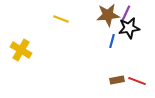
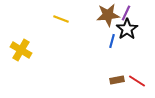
black star: moved 2 px left, 1 px down; rotated 25 degrees counterclockwise
red line: rotated 12 degrees clockwise
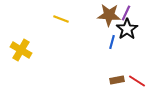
brown star: moved 1 px right; rotated 10 degrees clockwise
blue line: moved 1 px down
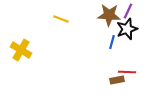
purple line: moved 2 px right, 2 px up
black star: rotated 15 degrees clockwise
red line: moved 10 px left, 9 px up; rotated 30 degrees counterclockwise
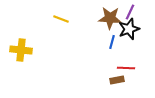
purple line: moved 2 px right, 1 px down
brown star: moved 1 px right, 3 px down
black star: moved 2 px right
yellow cross: rotated 25 degrees counterclockwise
red line: moved 1 px left, 4 px up
